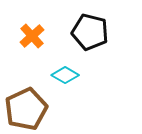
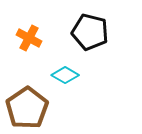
orange cross: moved 3 px left, 2 px down; rotated 20 degrees counterclockwise
brown pentagon: moved 1 px right, 1 px up; rotated 9 degrees counterclockwise
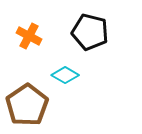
orange cross: moved 2 px up
brown pentagon: moved 3 px up
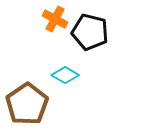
orange cross: moved 26 px right, 17 px up
brown pentagon: moved 1 px up
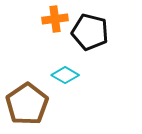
orange cross: rotated 35 degrees counterclockwise
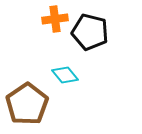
cyan diamond: rotated 20 degrees clockwise
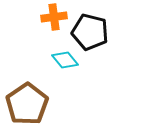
orange cross: moved 1 px left, 2 px up
cyan diamond: moved 15 px up
